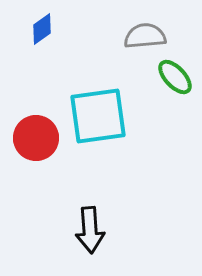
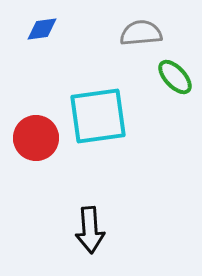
blue diamond: rotated 28 degrees clockwise
gray semicircle: moved 4 px left, 3 px up
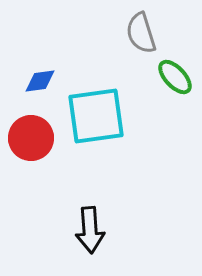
blue diamond: moved 2 px left, 52 px down
gray semicircle: rotated 102 degrees counterclockwise
cyan square: moved 2 px left
red circle: moved 5 px left
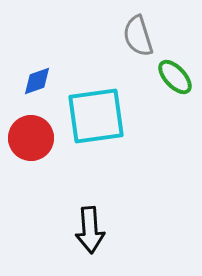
gray semicircle: moved 3 px left, 3 px down
blue diamond: moved 3 px left; rotated 12 degrees counterclockwise
